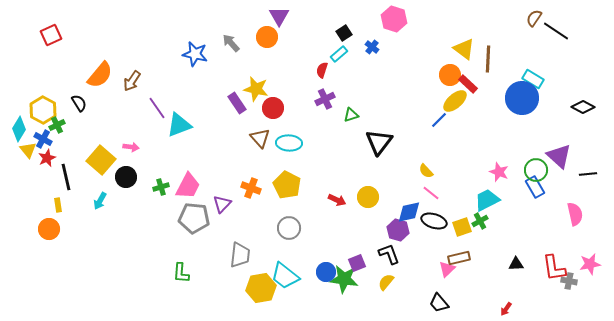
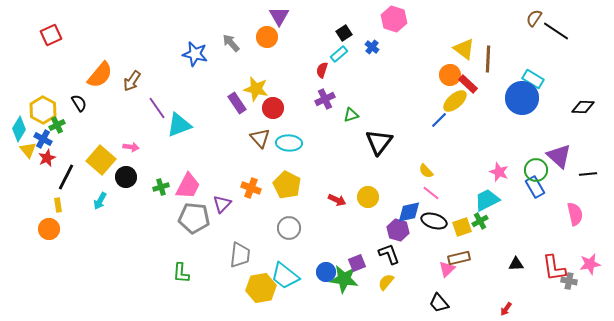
black diamond at (583, 107): rotated 25 degrees counterclockwise
black line at (66, 177): rotated 40 degrees clockwise
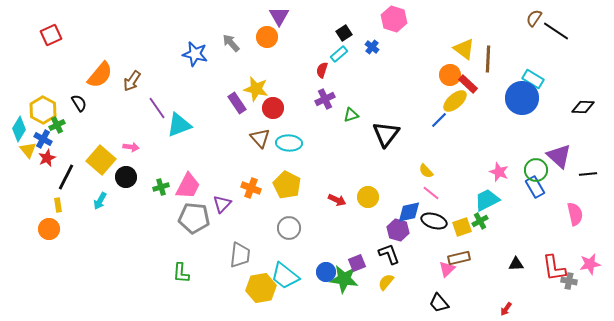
black triangle at (379, 142): moved 7 px right, 8 px up
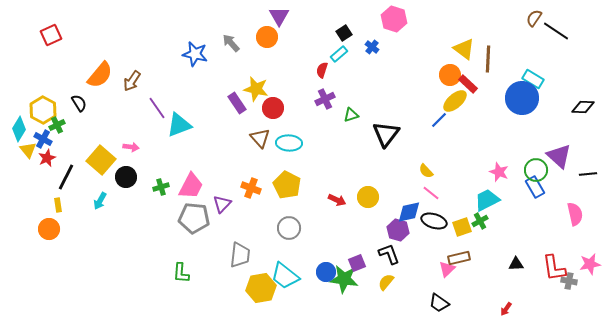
pink trapezoid at (188, 186): moved 3 px right
black trapezoid at (439, 303): rotated 15 degrees counterclockwise
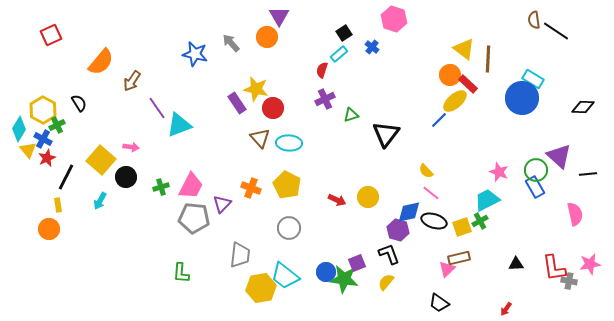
brown semicircle at (534, 18): moved 2 px down; rotated 42 degrees counterclockwise
orange semicircle at (100, 75): moved 1 px right, 13 px up
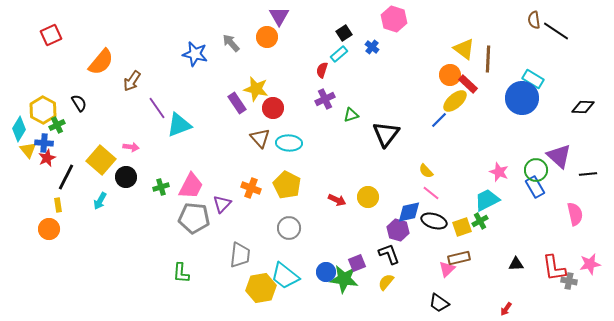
blue cross at (43, 139): moved 1 px right, 4 px down; rotated 24 degrees counterclockwise
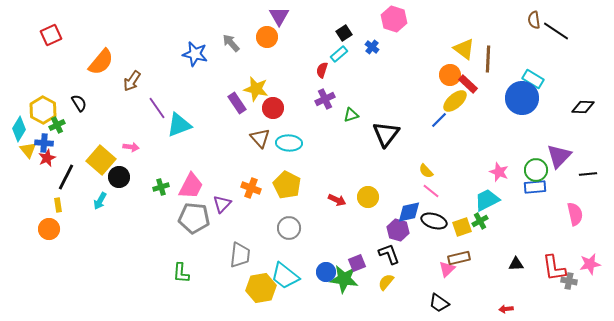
purple triangle at (559, 156): rotated 32 degrees clockwise
black circle at (126, 177): moved 7 px left
blue rectangle at (535, 187): rotated 65 degrees counterclockwise
pink line at (431, 193): moved 2 px up
red arrow at (506, 309): rotated 48 degrees clockwise
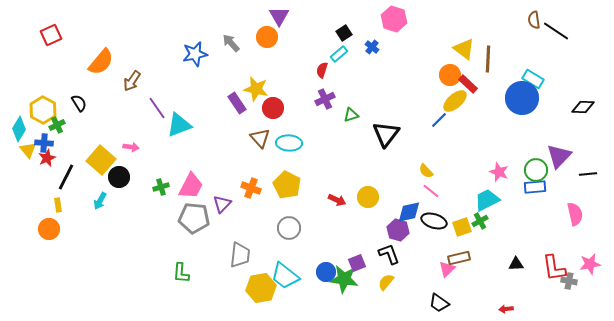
blue star at (195, 54): rotated 25 degrees counterclockwise
